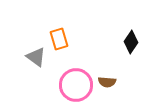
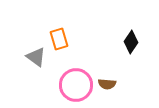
brown semicircle: moved 2 px down
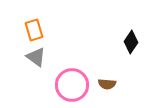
orange rectangle: moved 25 px left, 9 px up
pink circle: moved 4 px left
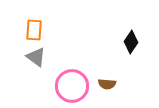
orange rectangle: rotated 20 degrees clockwise
pink circle: moved 1 px down
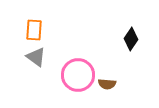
black diamond: moved 3 px up
pink circle: moved 6 px right, 11 px up
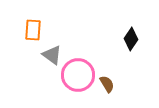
orange rectangle: moved 1 px left
gray triangle: moved 16 px right, 2 px up
brown semicircle: rotated 126 degrees counterclockwise
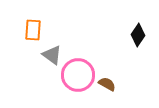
black diamond: moved 7 px right, 4 px up
brown semicircle: rotated 30 degrees counterclockwise
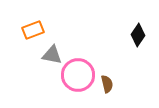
orange rectangle: rotated 65 degrees clockwise
gray triangle: rotated 25 degrees counterclockwise
brown semicircle: rotated 48 degrees clockwise
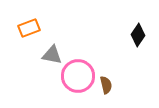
orange rectangle: moved 4 px left, 2 px up
pink circle: moved 1 px down
brown semicircle: moved 1 px left, 1 px down
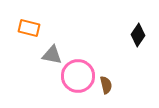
orange rectangle: rotated 35 degrees clockwise
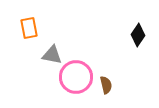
orange rectangle: rotated 65 degrees clockwise
pink circle: moved 2 px left, 1 px down
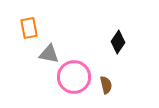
black diamond: moved 20 px left, 7 px down
gray triangle: moved 3 px left, 1 px up
pink circle: moved 2 px left
